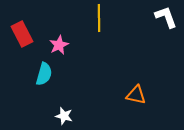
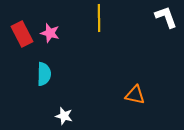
pink star: moved 9 px left, 12 px up; rotated 30 degrees counterclockwise
cyan semicircle: rotated 15 degrees counterclockwise
orange triangle: moved 1 px left
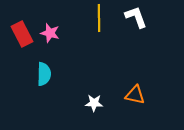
white L-shape: moved 30 px left
white star: moved 30 px right, 13 px up; rotated 12 degrees counterclockwise
